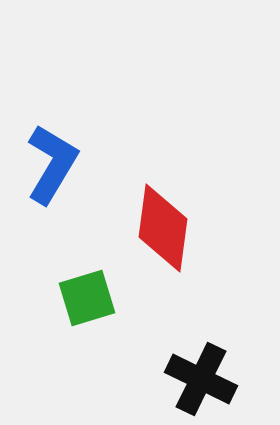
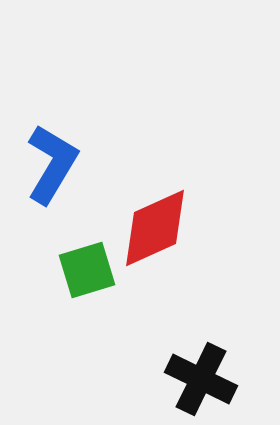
red diamond: moved 8 px left; rotated 58 degrees clockwise
green square: moved 28 px up
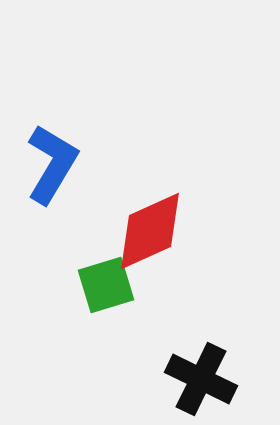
red diamond: moved 5 px left, 3 px down
green square: moved 19 px right, 15 px down
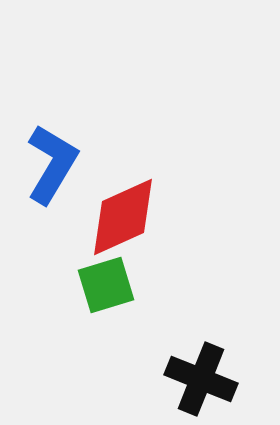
red diamond: moved 27 px left, 14 px up
black cross: rotated 4 degrees counterclockwise
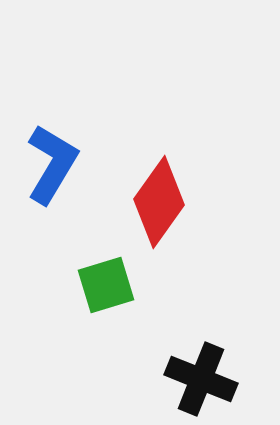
red diamond: moved 36 px right, 15 px up; rotated 30 degrees counterclockwise
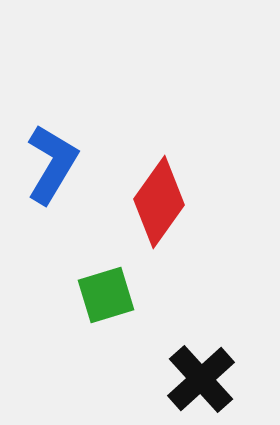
green square: moved 10 px down
black cross: rotated 26 degrees clockwise
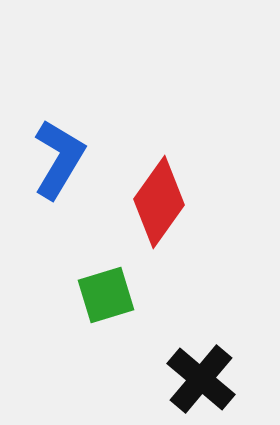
blue L-shape: moved 7 px right, 5 px up
black cross: rotated 8 degrees counterclockwise
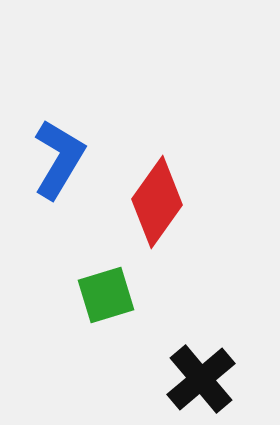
red diamond: moved 2 px left
black cross: rotated 10 degrees clockwise
